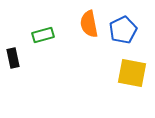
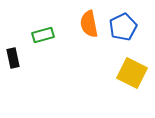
blue pentagon: moved 3 px up
yellow square: rotated 16 degrees clockwise
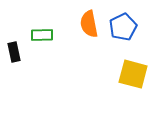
green rectangle: moved 1 px left; rotated 15 degrees clockwise
black rectangle: moved 1 px right, 6 px up
yellow square: moved 1 px right, 1 px down; rotated 12 degrees counterclockwise
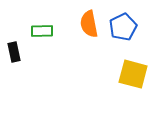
green rectangle: moved 4 px up
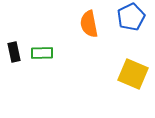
blue pentagon: moved 8 px right, 10 px up
green rectangle: moved 22 px down
yellow square: rotated 8 degrees clockwise
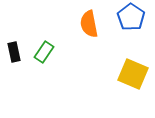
blue pentagon: rotated 12 degrees counterclockwise
green rectangle: moved 2 px right, 1 px up; rotated 55 degrees counterclockwise
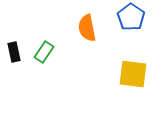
orange semicircle: moved 2 px left, 4 px down
yellow square: rotated 16 degrees counterclockwise
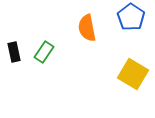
yellow square: rotated 24 degrees clockwise
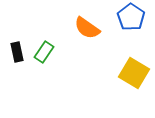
orange semicircle: rotated 44 degrees counterclockwise
black rectangle: moved 3 px right
yellow square: moved 1 px right, 1 px up
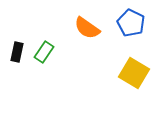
blue pentagon: moved 6 px down; rotated 8 degrees counterclockwise
black rectangle: rotated 24 degrees clockwise
